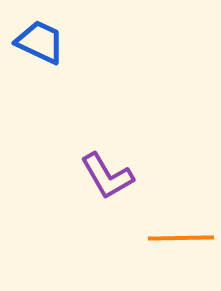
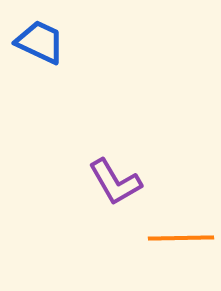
purple L-shape: moved 8 px right, 6 px down
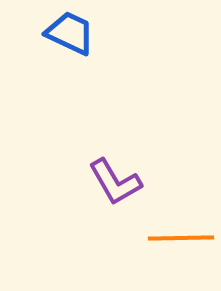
blue trapezoid: moved 30 px right, 9 px up
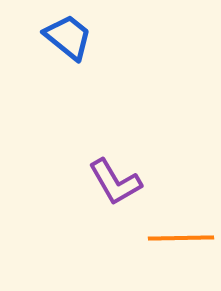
blue trapezoid: moved 2 px left, 4 px down; rotated 14 degrees clockwise
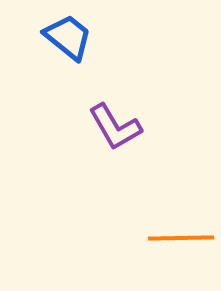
purple L-shape: moved 55 px up
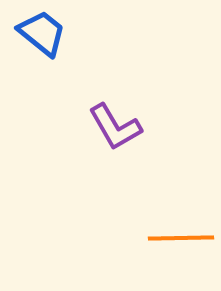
blue trapezoid: moved 26 px left, 4 px up
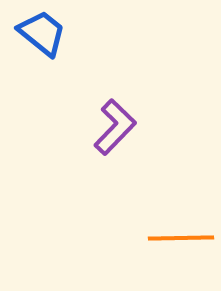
purple L-shape: rotated 106 degrees counterclockwise
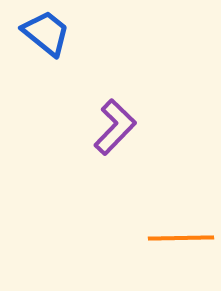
blue trapezoid: moved 4 px right
